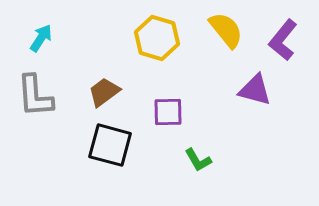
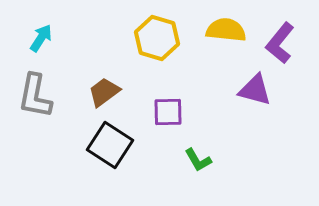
yellow semicircle: rotated 45 degrees counterclockwise
purple L-shape: moved 3 px left, 3 px down
gray L-shape: rotated 15 degrees clockwise
black square: rotated 18 degrees clockwise
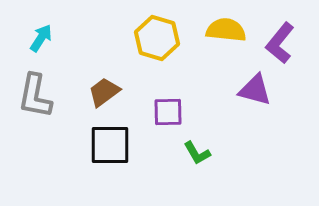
black square: rotated 33 degrees counterclockwise
green L-shape: moved 1 px left, 7 px up
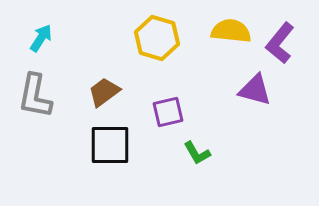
yellow semicircle: moved 5 px right, 1 px down
purple square: rotated 12 degrees counterclockwise
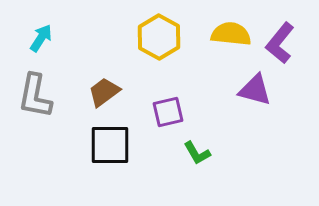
yellow semicircle: moved 3 px down
yellow hexagon: moved 2 px right, 1 px up; rotated 12 degrees clockwise
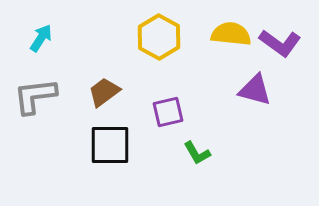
purple L-shape: rotated 93 degrees counterclockwise
gray L-shape: rotated 72 degrees clockwise
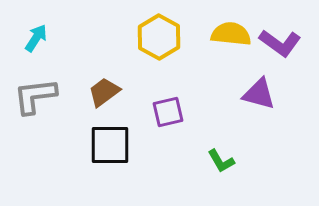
cyan arrow: moved 5 px left
purple triangle: moved 4 px right, 4 px down
green L-shape: moved 24 px right, 8 px down
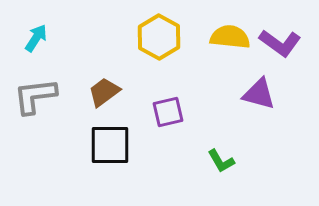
yellow semicircle: moved 1 px left, 3 px down
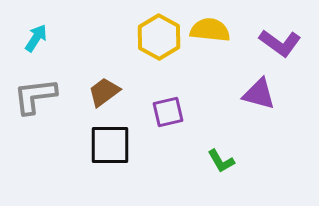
yellow semicircle: moved 20 px left, 7 px up
